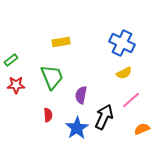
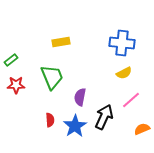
blue cross: rotated 20 degrees counterclockwise
purple semicircle: moved 1 px left, 2 px down
red semicircle: moved 2 px right, 5 px down
blue star: moved 2 px left, 2 px up
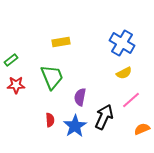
blue cross: rotated 25 degrees clockwise
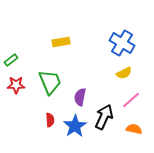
green trapezoid: moved 2 px left, 5 px down
orange semicircle: moved 8 px left; rotated 35 degrees clockwise
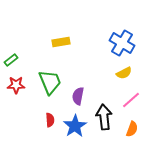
purple semicircle: moved 2 px left, 1 px up
black arrow: rotated 30 degrees counterclockwise
orange semicircle: moved 2 px left; rotated 98 degrees clockwise
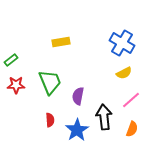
blue star: moved 2 px right, 4 px down
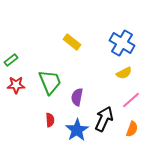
yellow rectangle: moved 11 px right; rotated 48 degrees clockwise
purple semicircle: moved 1 px left, 1 px down
black arrow: moved 2 px down; rotated 30 degrees clockwise
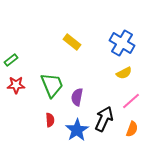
green trapezoid: moved 2 px right, 3 px down
pink line: moved 1 px down
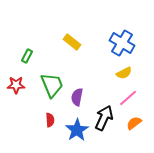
green rectangle: moved 16 px right, 4 px up; rotated 24 degrees counterclockwise
pink line: moved 3 px left, 3 px up
black arrow: moved 1 px up
orange semicircle: moved 2 px right, 6 px up; rotated 147 degrees counterclockwise
